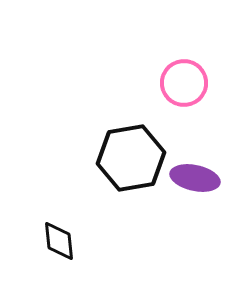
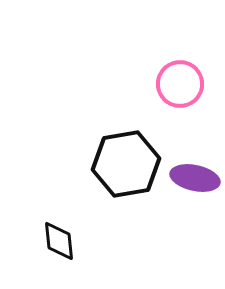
pink circle: moved 4 px left, 1 px down
black hexagon: moved 5 px left, 6 px down
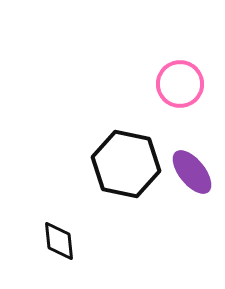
black hexagon: rotated 22 degrees clockwise
purple ellipse: moved 3 px left, 6 px up; rotated 39 degrees clockwise
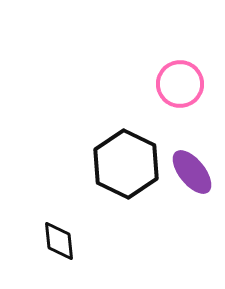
black hexagon: rotated 14 degrees clockwise
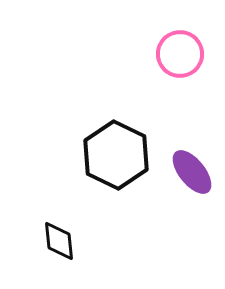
pink circle: moved 30 px up
black hexagon: moved 10 px left, 9 px up
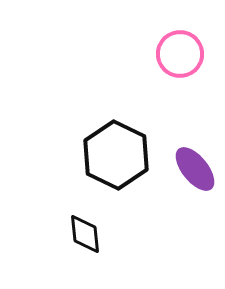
purple ellipse: moved 3 px right, 3 px up
black diamond: moved 26 px right, 7 px up
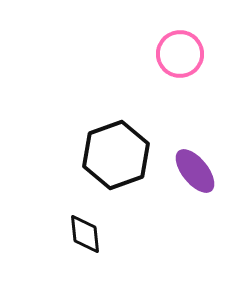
black hexagon: rotated 14 degrees clockwise
purple ellipse: moved 2 px down
